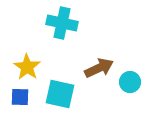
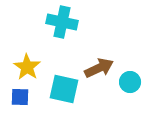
cyan cross: moved 1 px up
cyan square: moved 4 px right, 5 px up
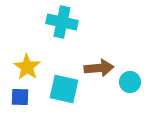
brown arrow: rotated 20 degrees clockwise
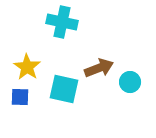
brown arrow: rotated 16 degrees counterclockwise
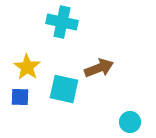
cyan circle: moved 40 px down
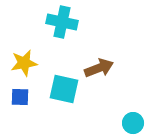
yellow star: moved 3 px left, 4 px up; rotated 28 degrees clockwise
cyan circle: moved 3 px right, 1 px down
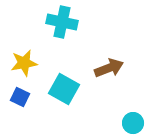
brown arrow: moved 10 px right
cyan square: rotated 16 degrees clockwise
blue square: rotated 24 degrees clockwise
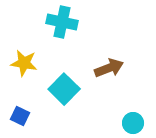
yellow star: rotated 20 degrees clockwise
cyan square: rotated 16 degrees clockwise
blue square: moved 19 px down
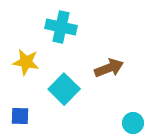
cyan cross: moved 1 px left, 5 px down
yellow star: moved 2 px right, 1 px up
blue square: rotated 24 degrees counterclockwise
